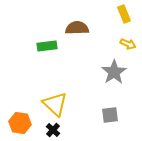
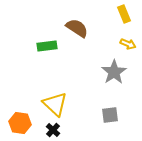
brown semicircle: rotated 35 degrees clockwise
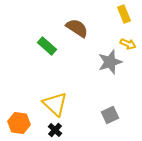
green rectangle: rotated 48 degrees clockwise
gray star: moved 4 px left, 10 px up; rotated 15 degrees clockwise
gray square: rotated 18 degrees counterclockwise
orange hexagon: moved 1 px left
black cross: moved 2 px right
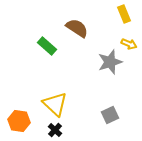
yellow arrow: moved 1 px right
orange hexagon: moved 2 px up
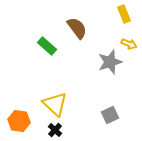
brown semicircle: rotated 20 degrees clockwise
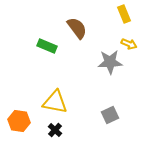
green rectangle: rotated 18 degrees counterclockwise
gray star: rotated 15 degrees clockwise
yellow triangle: moved 2 px up; rotated 32 degrees counterclockwise
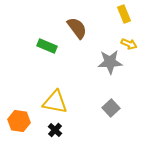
gray square: moved 1 px right, 7 px up; rotated 18 degrees counterclockwise
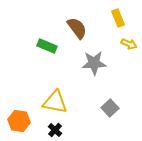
yellow rectangle: moved 6 px left, 4 px down
gray star: moved 16 px left, 1 px down
gray square: moved 1 px left
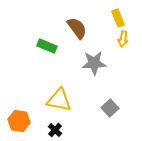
yellow arrow: moved 6 px left, 5 px up; rotated 77 degrees clockwise
yellow triangle: moved 4 px right, 2 px up
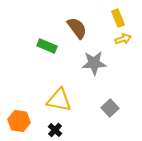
yellow arrow: rotated 119 degrees counterclockwise
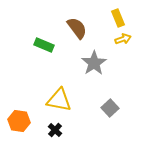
green rectangle: moved 3 px left, 1 px up
gray star: rotated 30 degrees counterclockwise
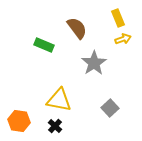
black cross: moved 4 px up
